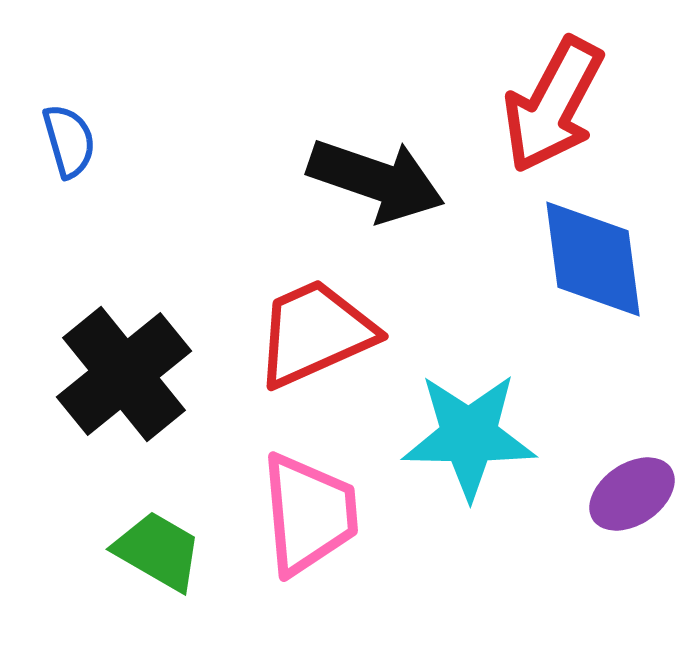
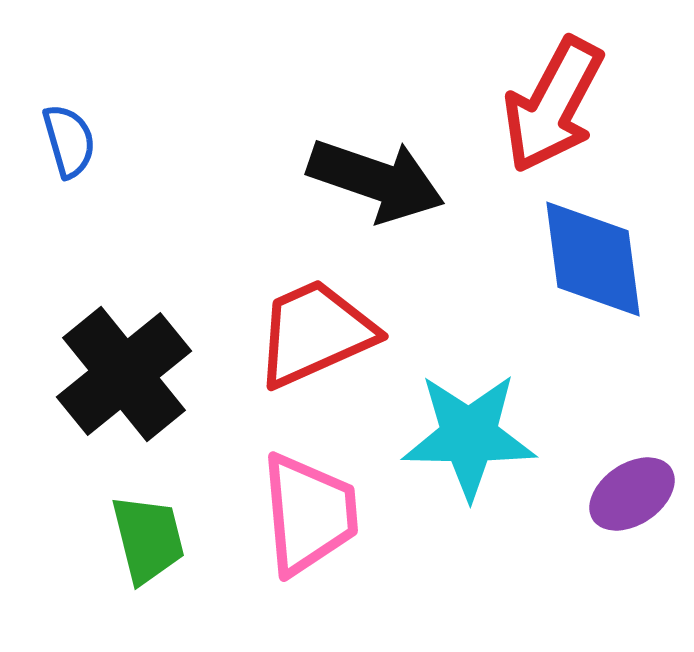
green trapezoid: moved 10 px left, 12 px up; rotated 46 degrees clockwise
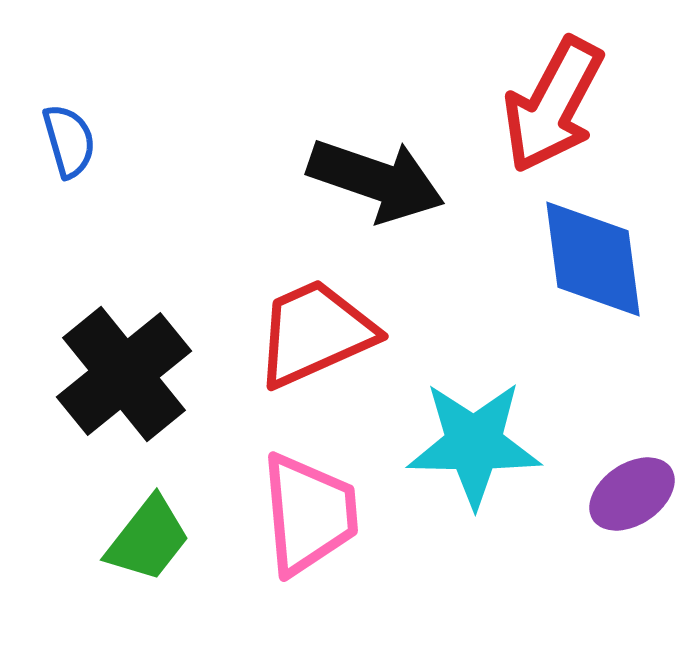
cyan star: moved 5 px right, 8 px down
green trapezoid: rotated 52 degrees clockwise
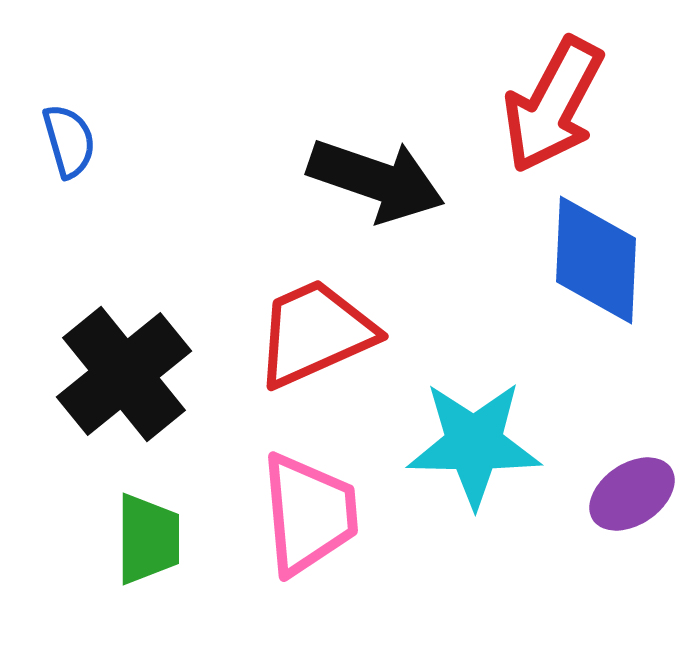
blue diamond: moved 3 px right, 1 px down; rotated 10 degrees clockwise
green trapezoid: rotated 38 degrees counterclockwise
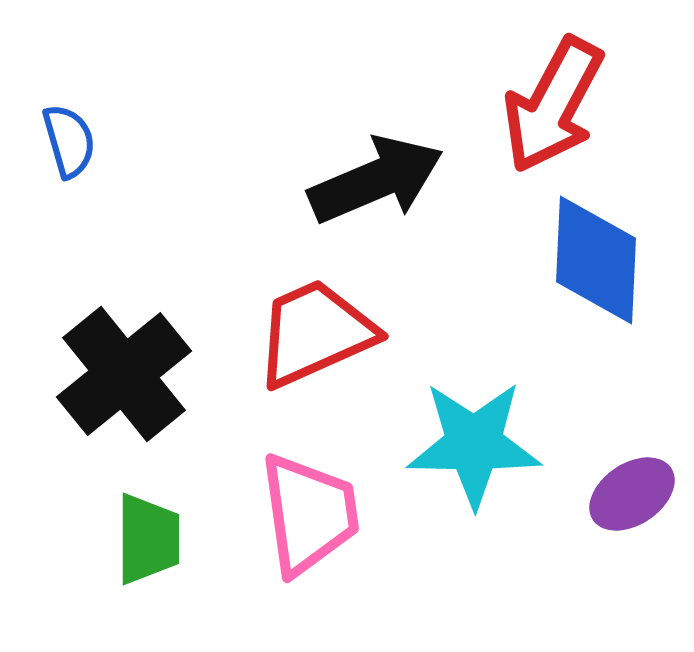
black arrow: rotated 42 degrees counterclockwise
pink trapezoid: rotated 3 degrees counterclockwise
